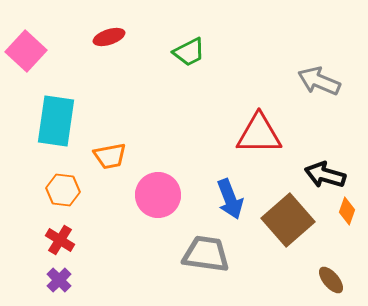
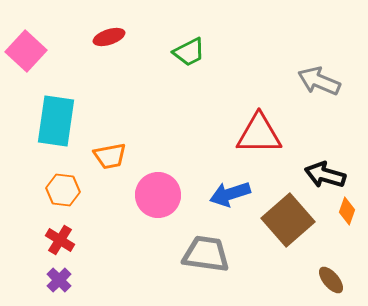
blue arrow: moved 5 px up; rotated 93 degrees clockwise
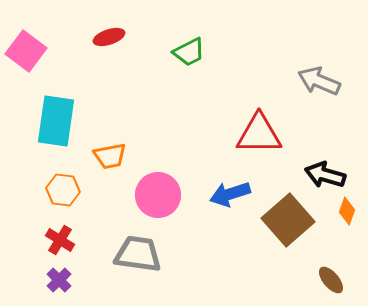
pink square: rotated 6 degrees counterclockwise
gray trapezoid: moved 68 px left
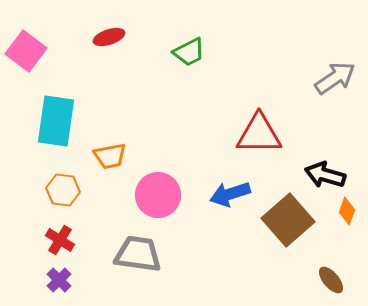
gray arrow: moved 16 px right, 3 px up; rotated 123 degrees clockwise
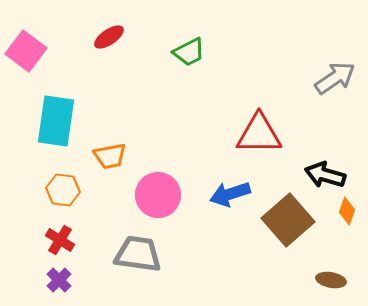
red ellipse: rotated 16 degrees counterclockwise
brown ellipse: rotated 40 degrees counterclockwise
